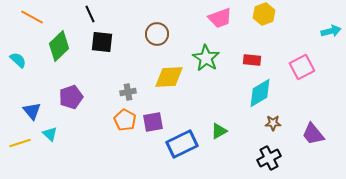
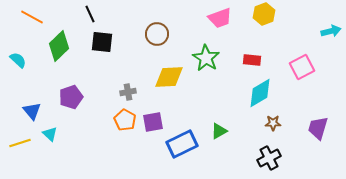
purple trapezoid: moved 5 px right, 6 px up; rotated 55 degrees clockwise
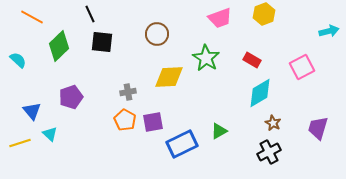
cyan arrow: moved 2 px left
red rectangle: rotated 24 degrees clockwise
brown star: rotated 28 degrees clockwise
black cross: moved 6 px up
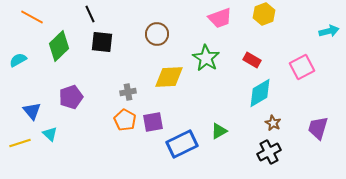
cyan semicircle: rotated 72 degrees counterclockwise
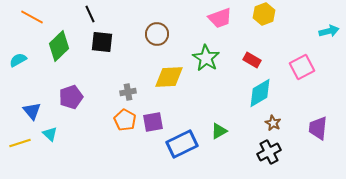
purple trapezoid: rotated 10 degrees counterclockwise
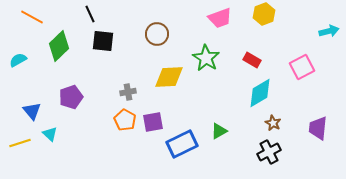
black square: moved 1 px right, 1 px up
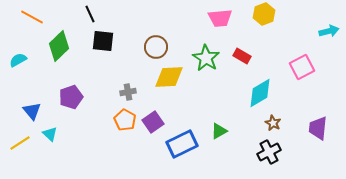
pink trapezoid: rotated 15 degrees clockwise
brown circle: moved 1 px left, 13 px down
red rectangle: moved 10 px left, 4 px up
purple square: rotated 25 degrees counterclockwise
yellow line: rotated 15 degrees counterclockwise
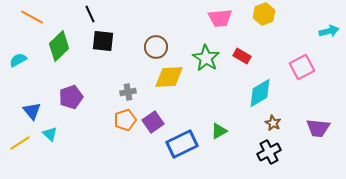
orange pentagon: rotated 25 degrees clockwise
purple trapezoid: rotated 90 degrees counterclockwise
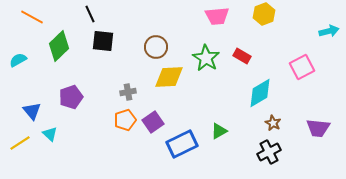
pink trapezoid: moved 3 px left, 2 px up
